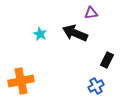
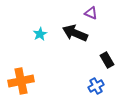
purple triangle: rotated 32 degrees clockwise
cyan star: rotated 16 degrees clockwise
black rectangle: rotated 56 degrees counterclockwise
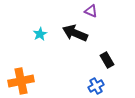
purple triangle: moved 2 px up
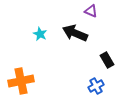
cyan star: rotated 16 degrees counterclockwise
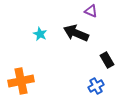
black arrow: moved 1 px right
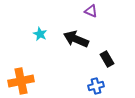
black arrow: moved 6 px down
black rectangle: moved 1 px up
blue cross: rotated 14 degrees clockwise
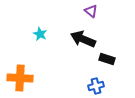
purple triangle: rotated 16 degrees clockwise
black arrow: moved 7 px right
black rectangle: rotated 42 degrees counterclockwise
orange cross: moved 1 px left, 3 px up; rotated 15 degrees clockwise
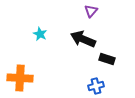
purple triangle: rotated 32 degrees clockwise
